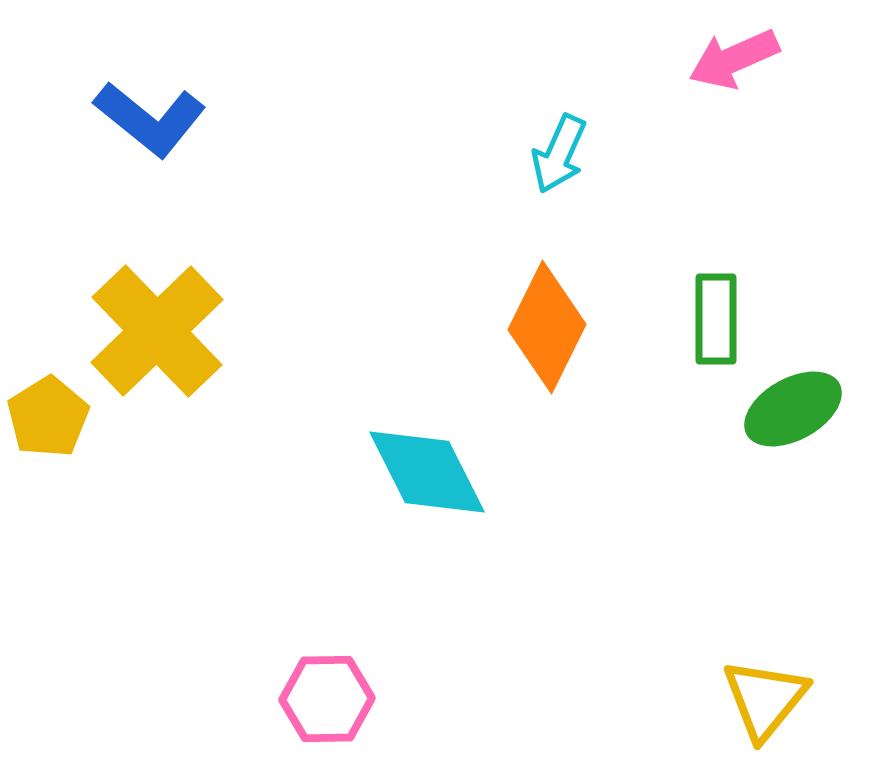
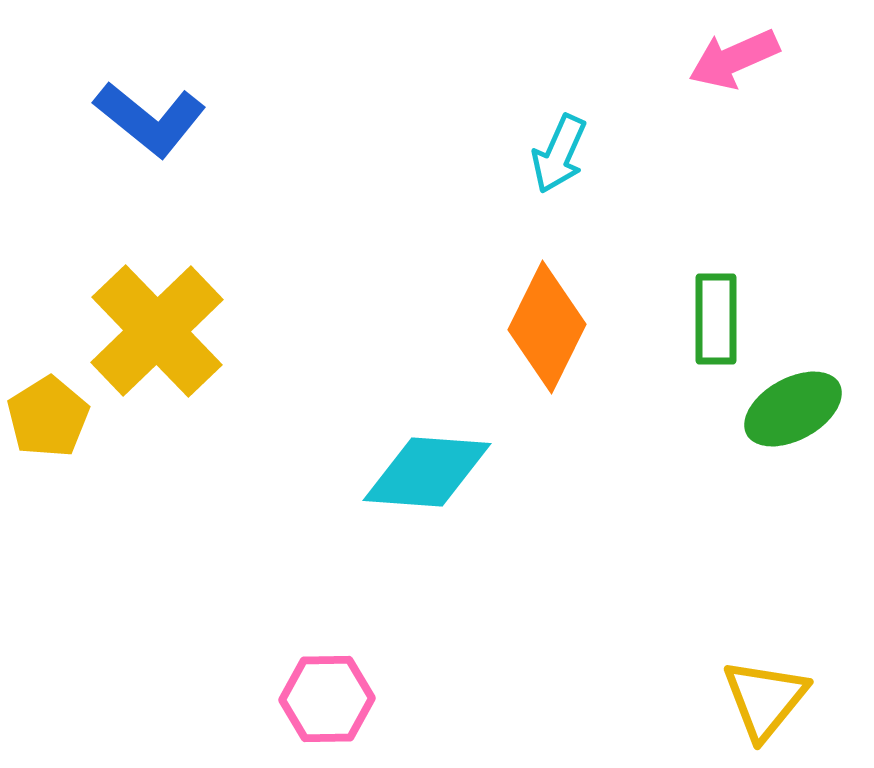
cyan diamond: rotated 59 degrees counterclockwise
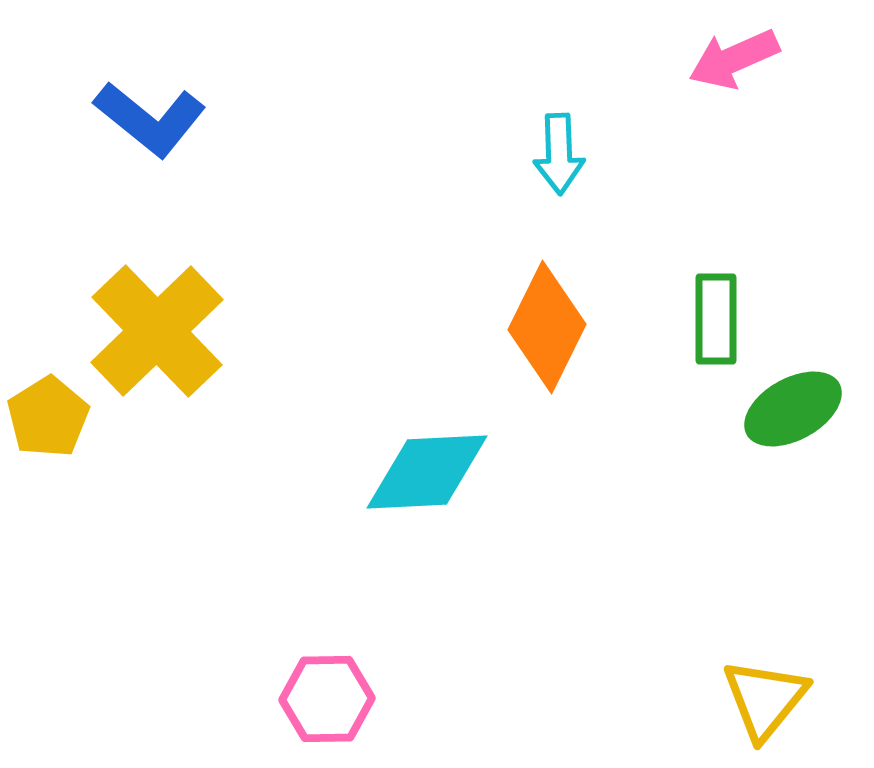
cyan arrow: rotated 26 degrees counterclockwise
cyan diamond: rotated 7 degrees counterclockwise
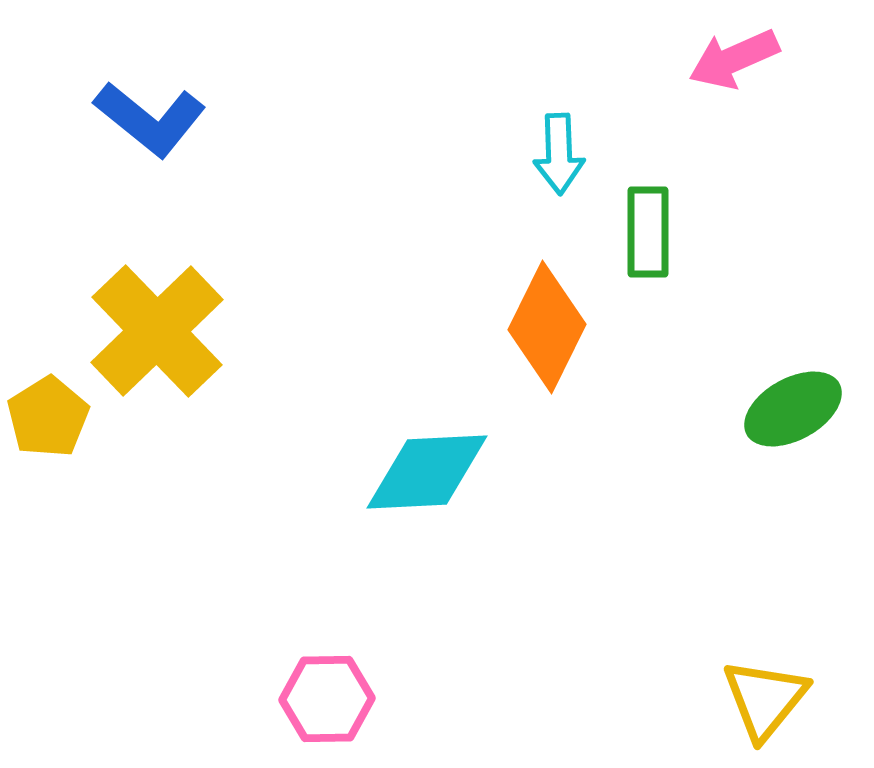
green rectangle: moved 68 px left, 87 px up
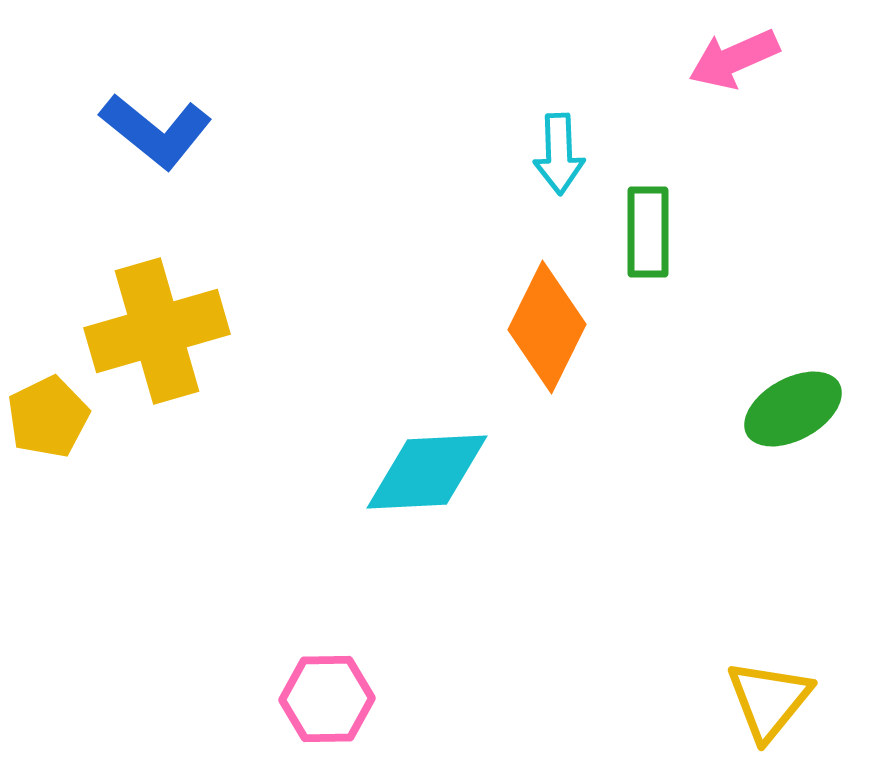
blue L-shape: moved 6 px right, 12 px down
yellow cross: rotated 28 degrees clockwise
yellow pentagon: rotated 6 degrees clockwise
yellow triangle: moved 4 px right, 1 px down
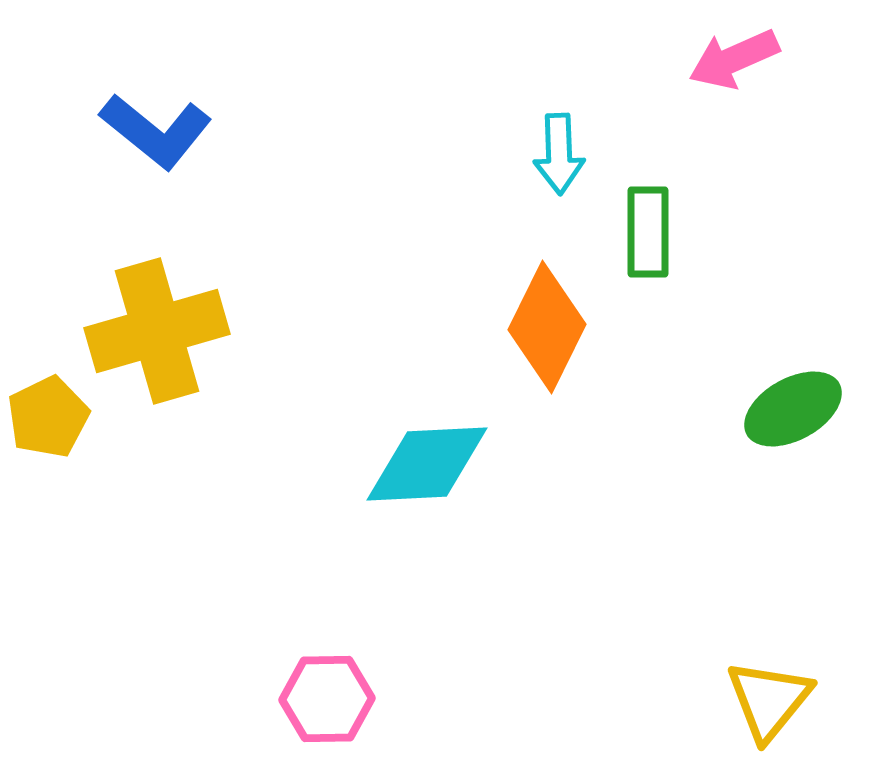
cyan diamond: moved 8 px up
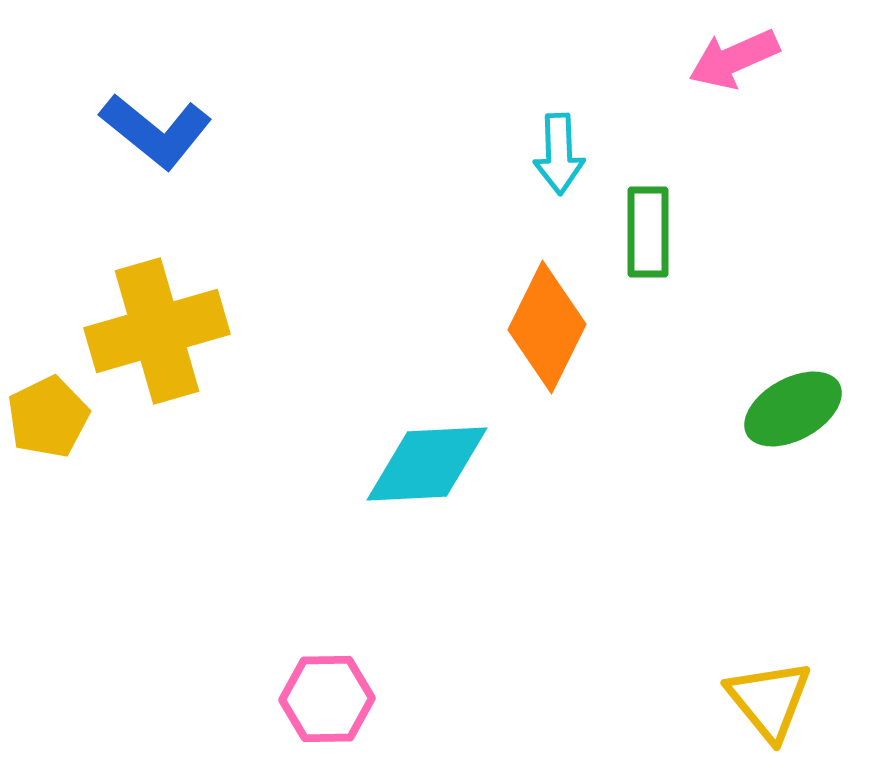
yellow triangle: rotated 18 degrees counterclockwise
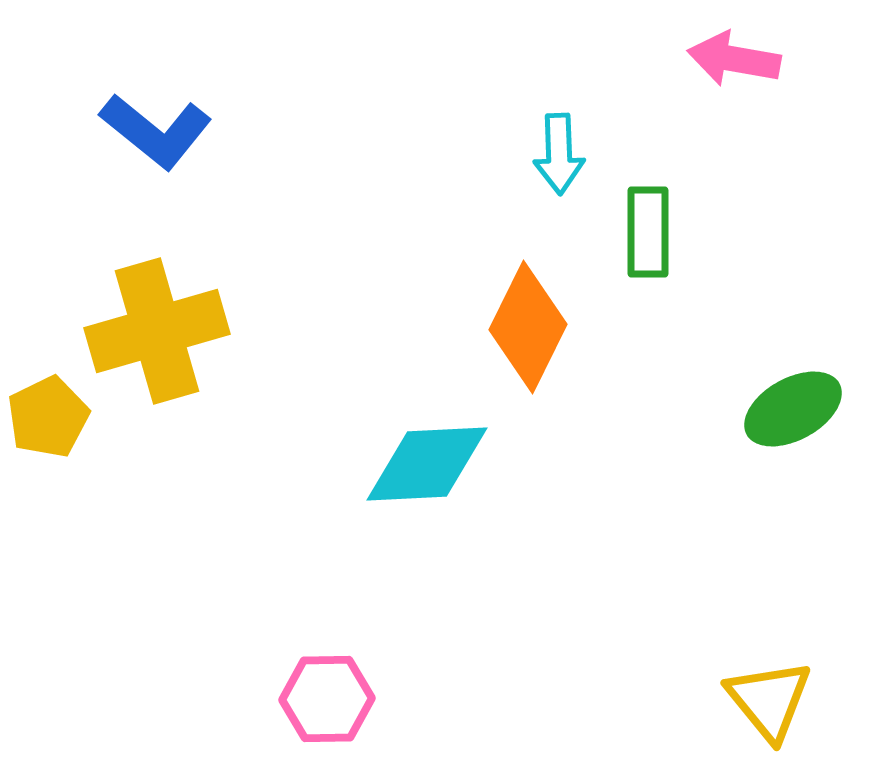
pink arrow: rotated 34 degrees clockwise
orange diamond: moved 19 px left
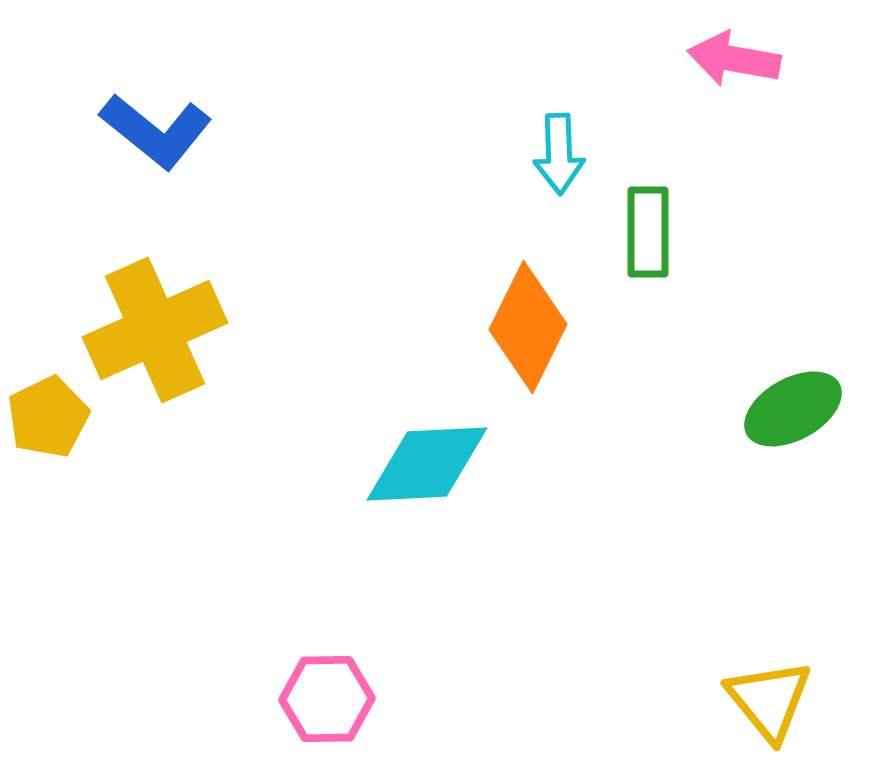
yellow cross: moved 2 px left, 1 px up; rotated 8 degrees counterclockwise
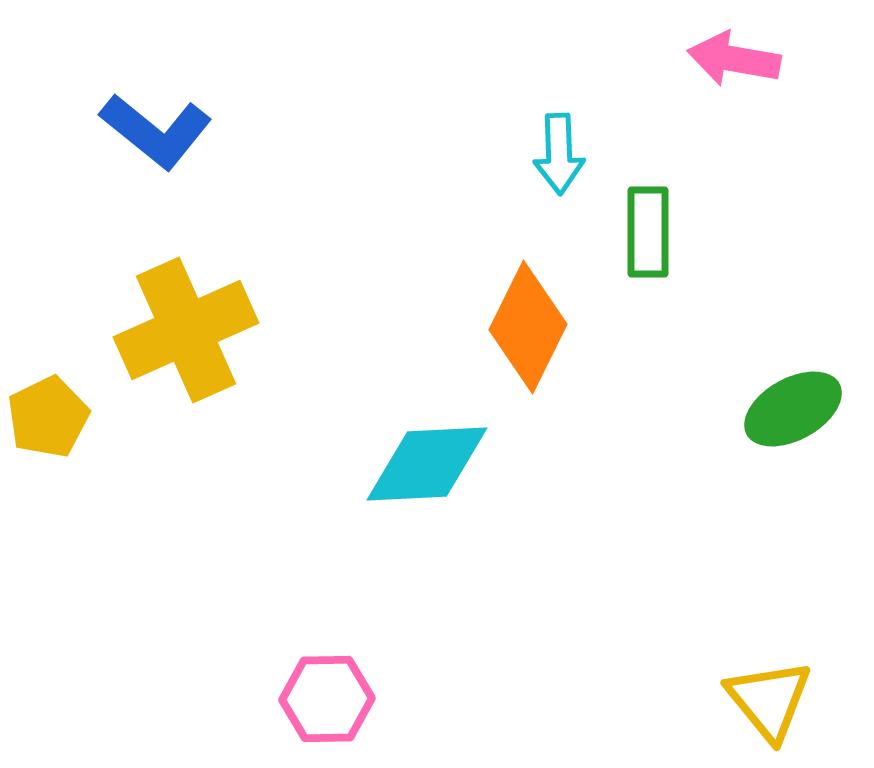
yellow cross: moved 31 px right
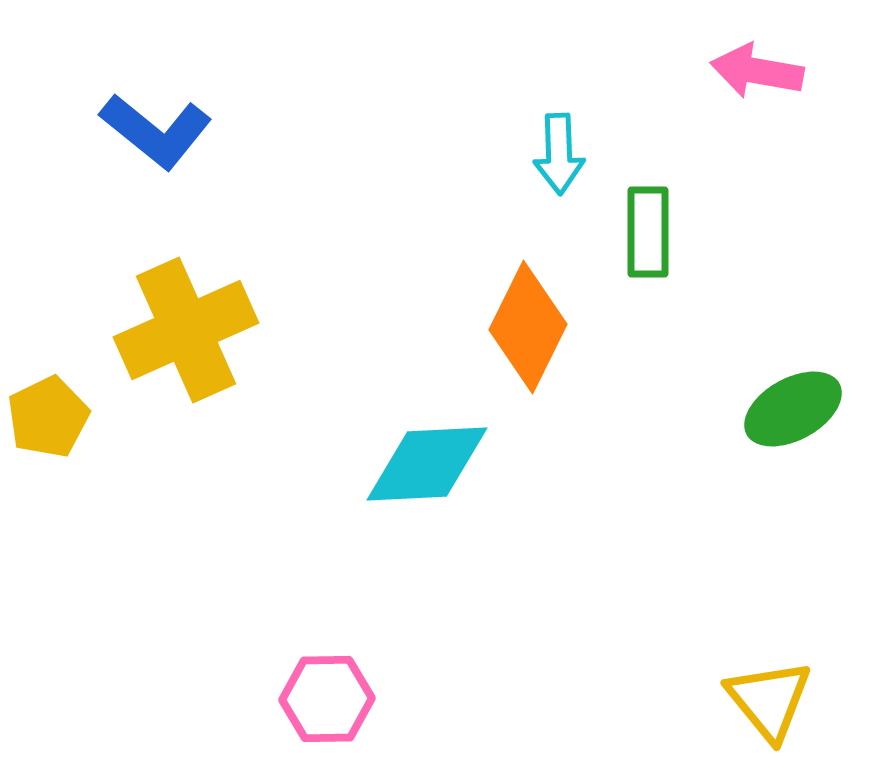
pink arrow: moved 23 px right, 12 px down
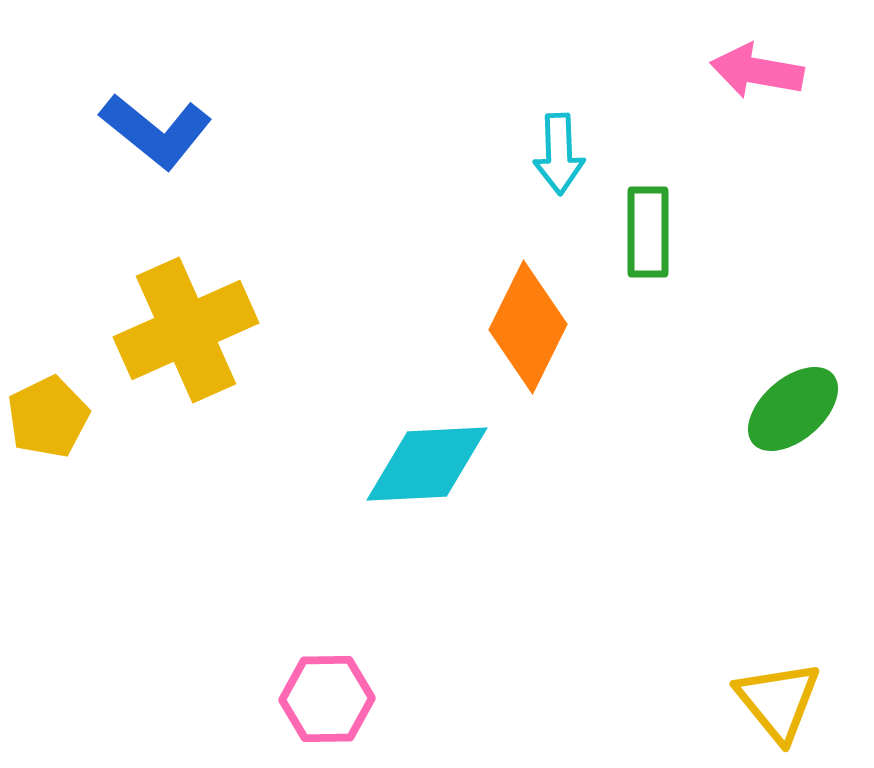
green ellipse: rotated 12 degrees counterclockwise
yellow triangle: moved 9 px right, 1 px down
